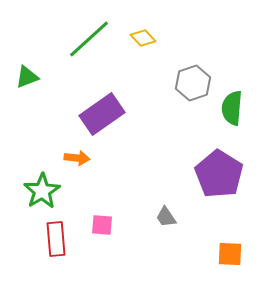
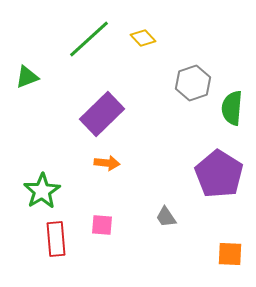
purple rectangle: rotated 9 degrees counterclockwise
orange arrow: moved 30 px right, 5 px down
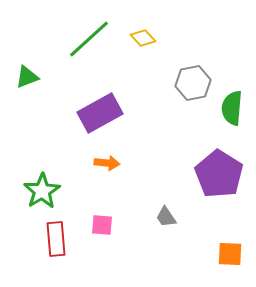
gray hexagon: rotated 8 degrees clockwise
purple rectangle: moved 2 px left, 1 px up; rotated 15 degrees clockwise
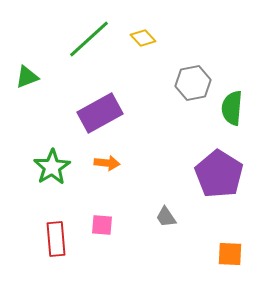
green star: moved 10 px right, 24 px up
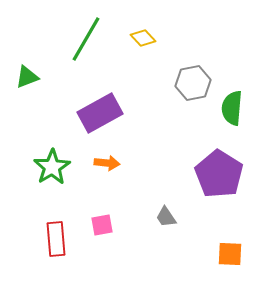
green line: moved 3 px left; rotated 18 degrees counterclockwise
pink square: rotated 15 degrees counterclockwise
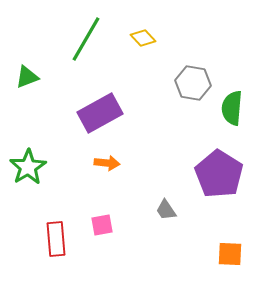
gray hexagon: rotated 20 degrees clockwise
green star: moved 24 px left
gray trapezoid: moved 7 px up
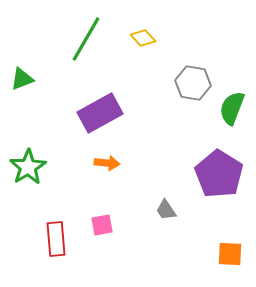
green triangle: moved 5 px left, 2 px down
green semicircle: rotated 16 degrees clockwise
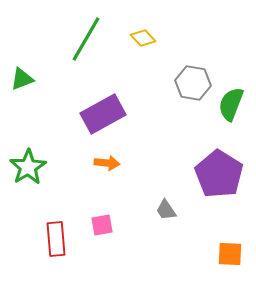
green semicircle: moved 1 px left, 4 px up
purple rectangle: moved 3 px right, 1 px down
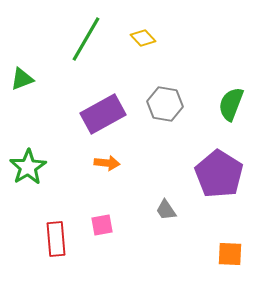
gray hexagon: moved 28 px left, 21 px down
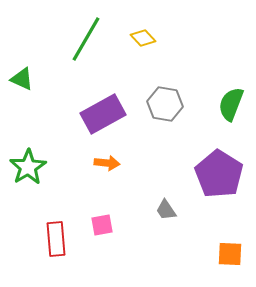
green triangle: rotated 45 degrees clockwise
